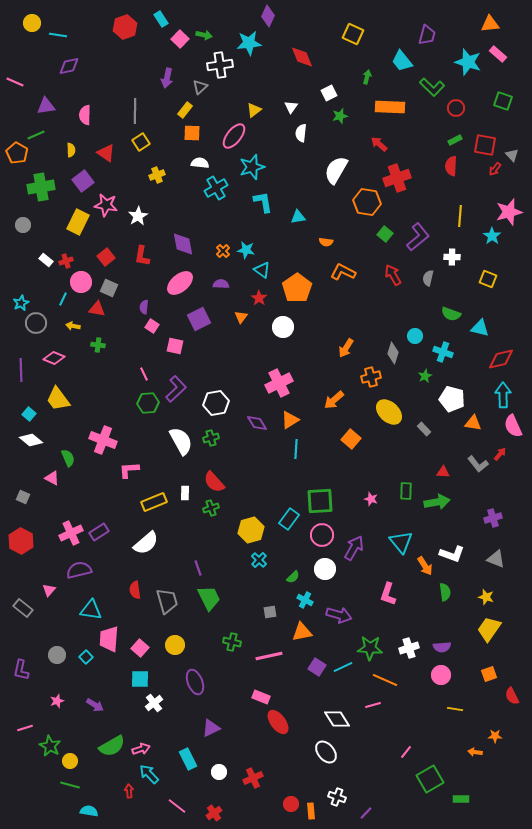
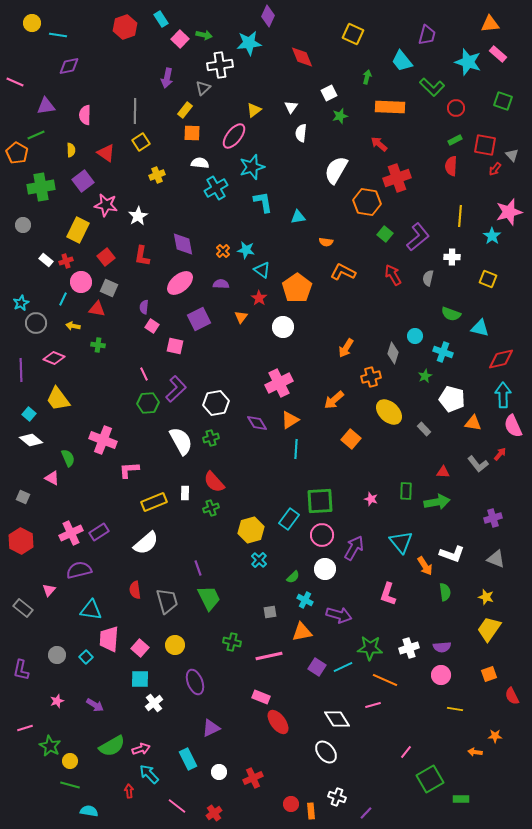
gray triangle at (200, 87): moved 3 px right, 1 px down
yellow rectangle at (78, 222): moved 8 px down
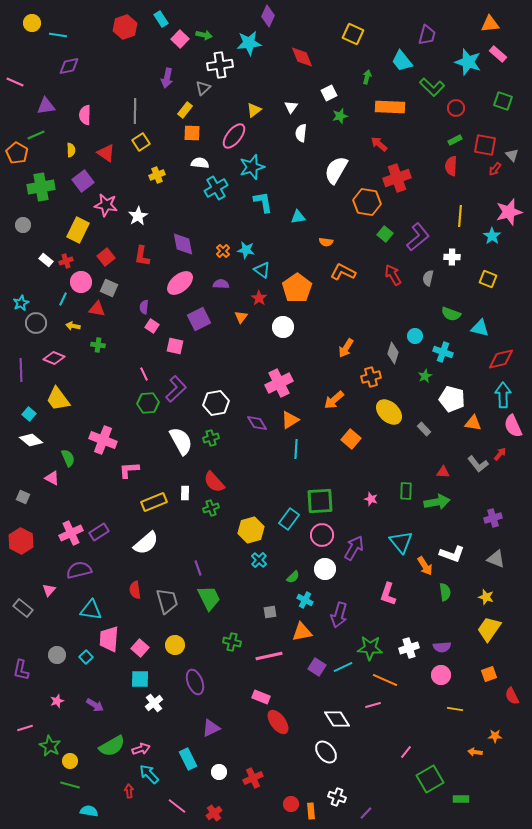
purple arrow at (339, 615): rotated 90 degrees clockwise
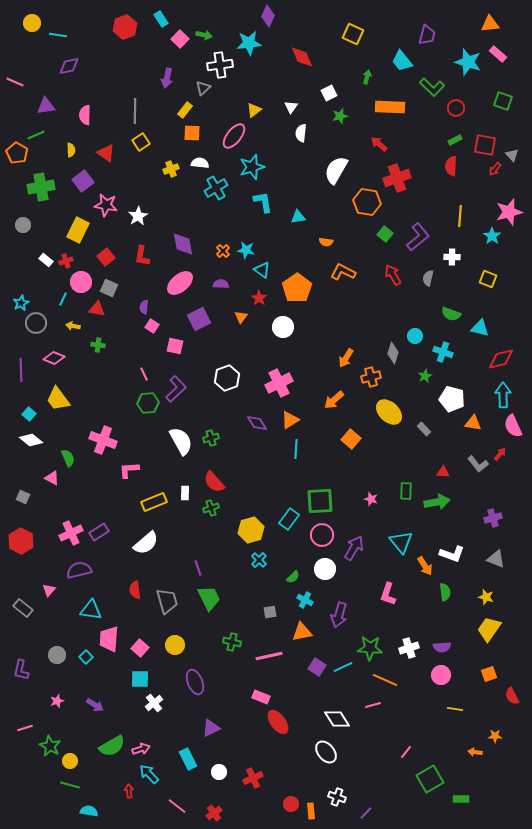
yellow cross at (157, 175): moved 14 px right, 6 px up
orange arrow at (346, 348): moved 10 px down
white hexagon at (216, 403): moved 11 px right, 25 px up; rotated 10 degrees counterclockwise
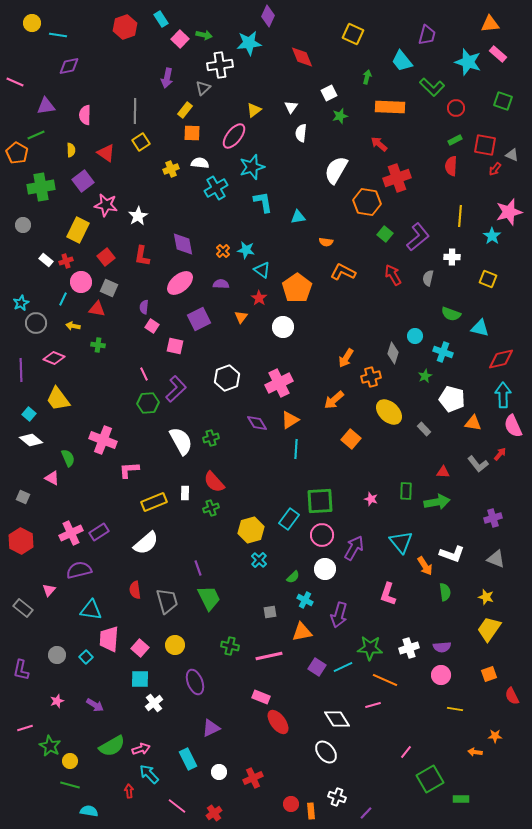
gray triangle at (512, 155): rotated 24 degrees counterclockwise
green cross at (232, 642): moved 2 px left, 4 px down
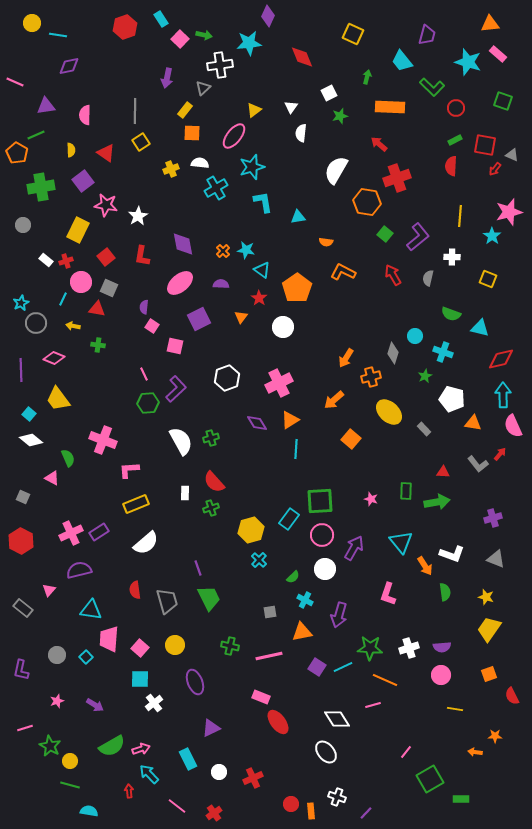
yellow rectangle at (154, 502): moved 18 px left, 2 px down
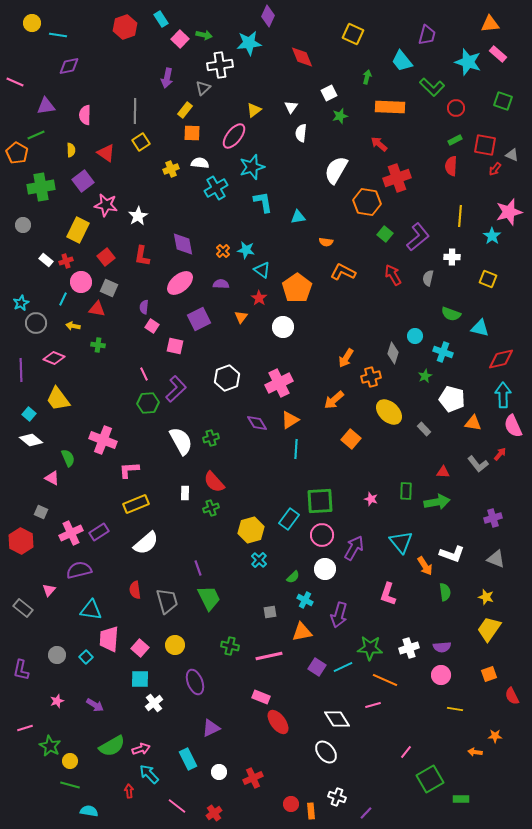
gray square at (23, 497): moved 18 px right, 15 px down
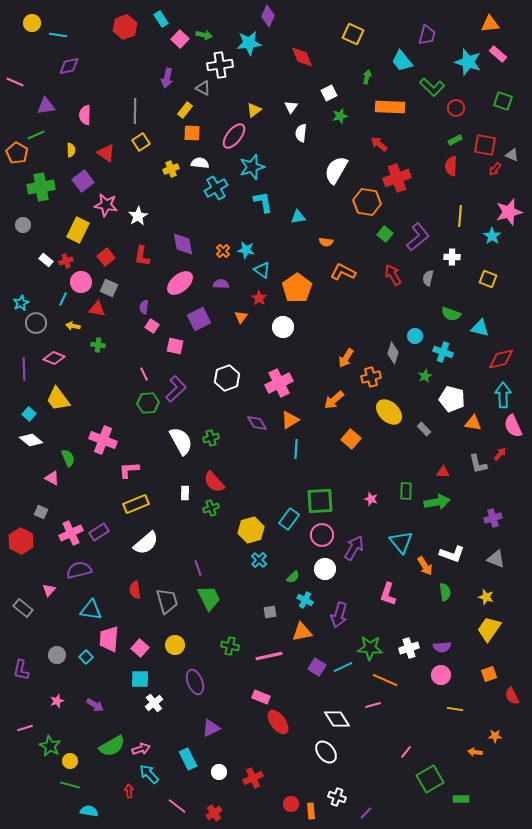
gray triangle at (203, 88): rotated 49 degrees counterclockwise
purple line at (21, 370): moved 3 px right, 1 px up
gray L-shape at (478, 464): rotated 25 degrees clockwise
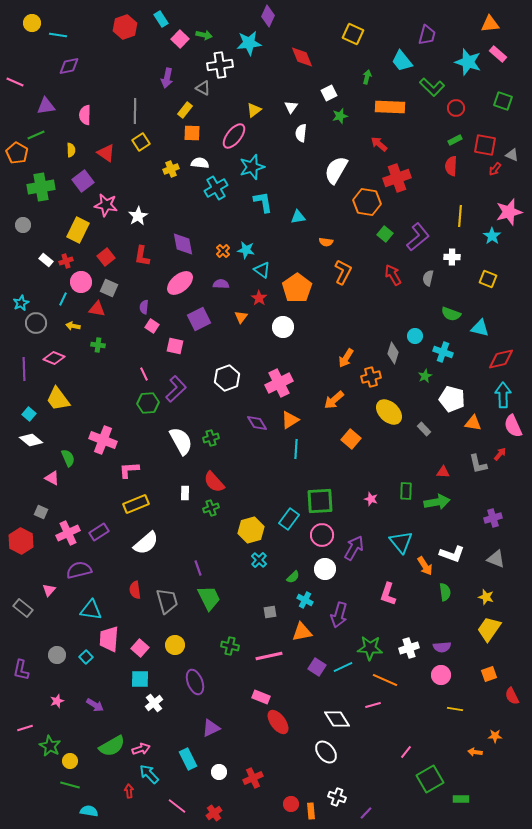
orange L-shape at (343, 272): rotated 90 degrees clockwise
pink cross at (71, 533): moved 3 px left
